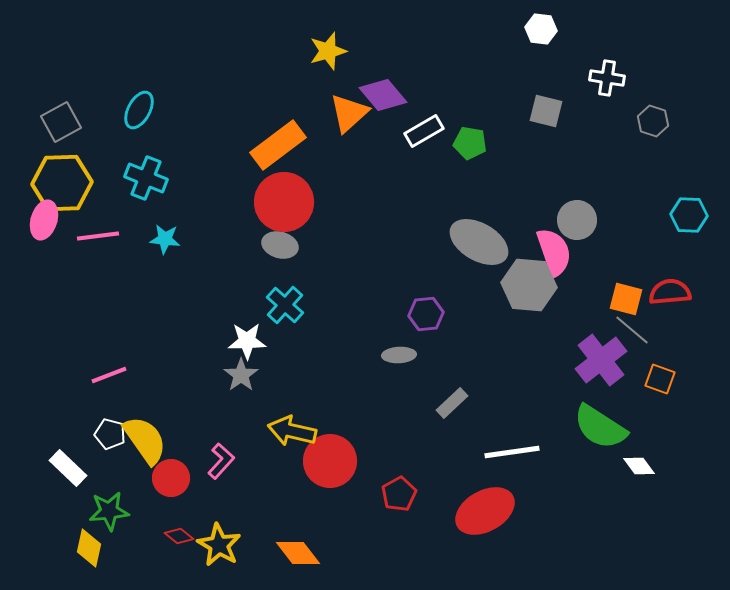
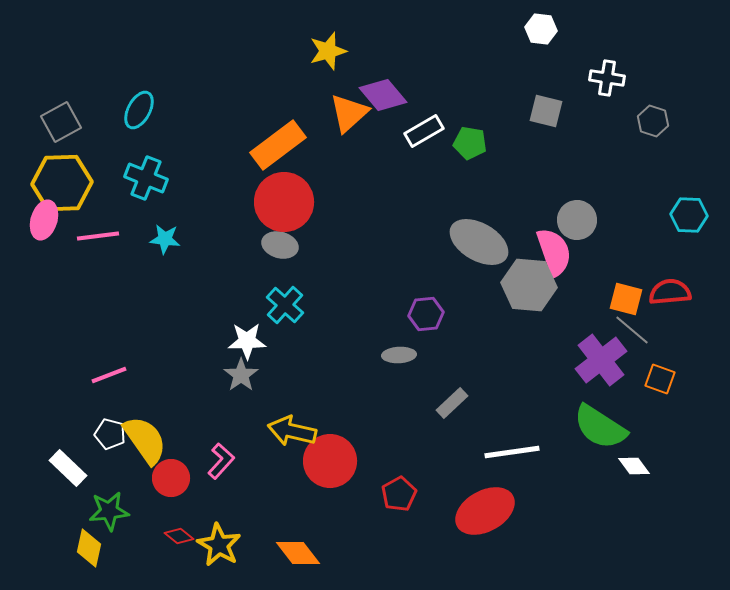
white diamond at (639, 466): moved 5 px left
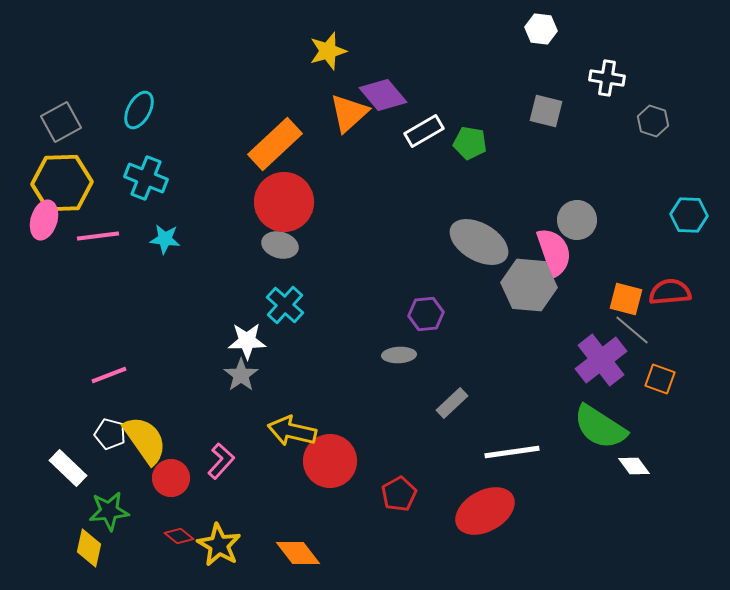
orange rectangle at (278, 145): moved 3 px left, 1 px up; rotated 6 degrees counterclockwise
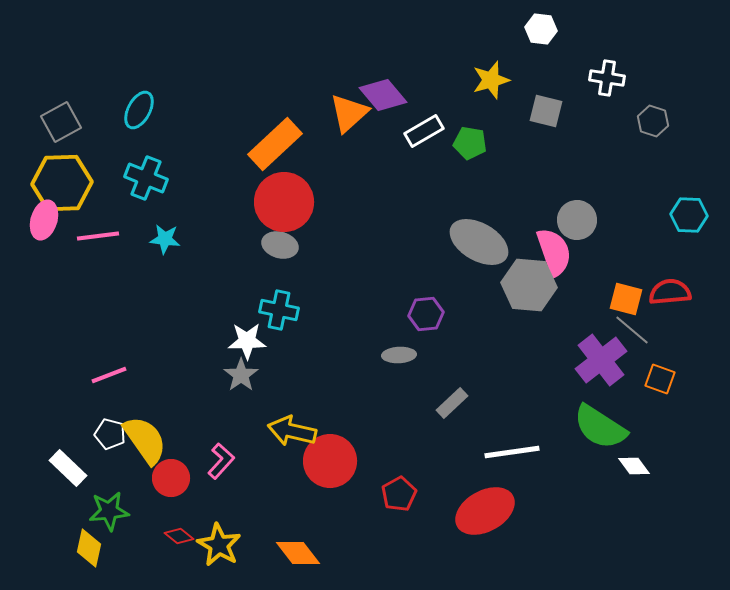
yellow star at (328, 51): moved 163 px right, 29 px down
cyan cross at (285, 305): moved 6 px left, 5 px down; rotated 30 degrees counterclockwise
